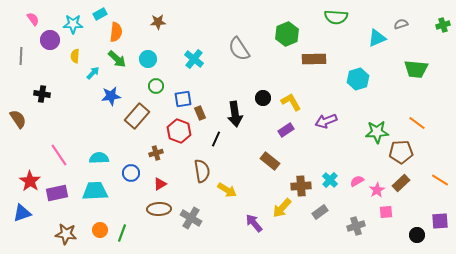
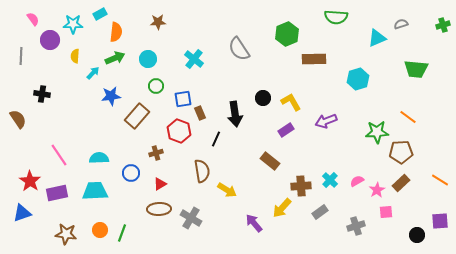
green arrow at (117, 59): moved 2 px left, 1 px up; rotated 66 degrees counterclockwise
orange line at (417, 123): moved 9 px left, 6 px up
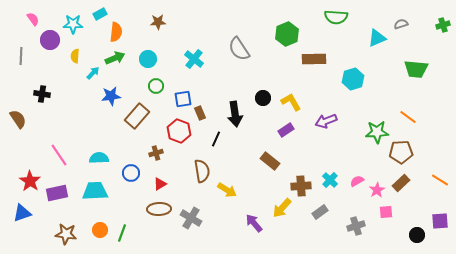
cyan hexagon at (358, 79): moved 5 px left
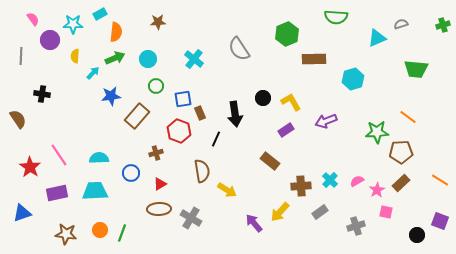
red star at (30, 181): moved 14 px up
yellow arrow at (282, 208): moved 2 px left, 4 px down
pink square at (386, 212): rotated 16 degrees clockwise
purple square at (440, 221): rotated 24 degrees clockwise
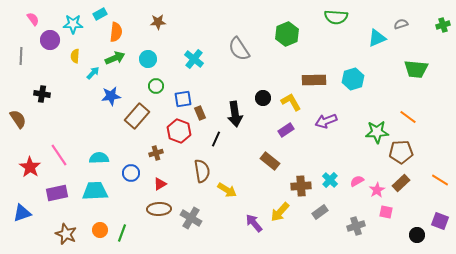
brown rectangle at (314, 59): moved 21 px down
brown star at (66, 234): rotated 15 degrees clockwise
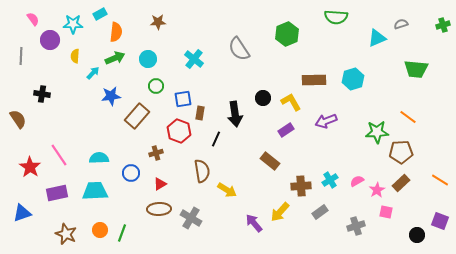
brown rectangle at (200, 113): rotated 32 degrees clockwise
cyan cross at (330, 180): rotated 14 degrees clockwise
